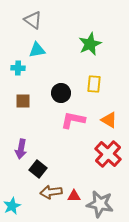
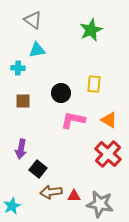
green star: moved 1 px right, 14 px up
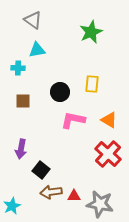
green star: moved 2 px down
yellow rectangle: moved 2 px left
black circle: moved 1 px left, 1 px up
black square: moved 3 px right, 1 px down
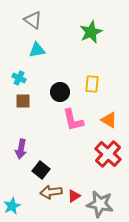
cyan cross: moved 1 px right, 10 px down; rotated 24 degrees clockwise
pink L-shape: rotated 115 degrees counterclockwise
red triangle: rotated 32 degrees counterclockwise
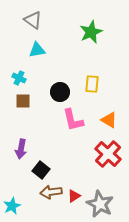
gray star: rotated 16 degrees clockwise
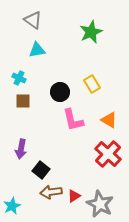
yellow rectangle: rotated 36 degrees counterclockwise
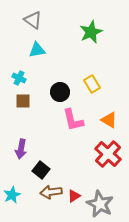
cyan star: moved 11 px up
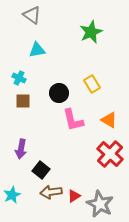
gray triangle: moved 1 px left, 5 px up
black circle: moved 1 px left, 1 px down
red cross: moved 2 px right
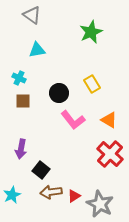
pink L-shape: rotated 25 degrees counterclockwise
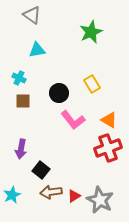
red cross: moved 2 px left, 6 px up; rotated 28 degrees clockwise
gray star: moved 4 px up
